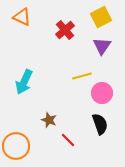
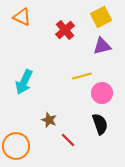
purple triangle: rotated 42 degrees clockwise
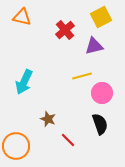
orange triangle: rotated 12 degrees counterclockwise
purple triangle: moved 8 px left
brown star: moved 1 px left, 1 px up
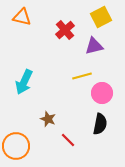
black semicircle: rotated 30 degrees clockwise
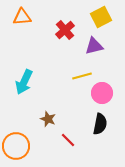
orange triangle: rotated 18 degrees counterclockwise
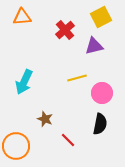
yellow line: moved 5 px left, 2 px down
brown star: moved 3 px left
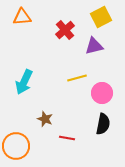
black semicircle: moved 3 px right
red line: moved 1 px left, 2 px up; rotated 35 degrees counterclockwise
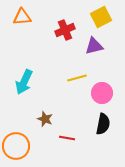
red cross: rotated 18 degrees clockwise
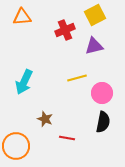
yellow square: moved 6 px left, 2 px up
black semicircle: moved 2 px up
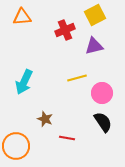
black semicircle: rotated 45 degrees counterclockwise
